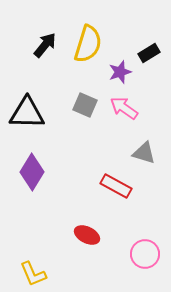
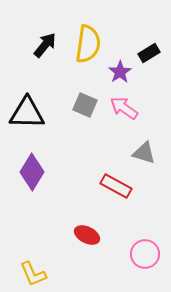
yellow semicircle: rotated 9 degrees counterclockwise
purple star: rotated 15 degrees counterclockwise
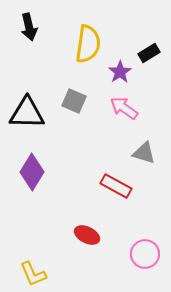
black arrow: moved 16 px left, 18 px up; rotated 128 degrees clockwise
gray square: moved 11 px left, 4 px up
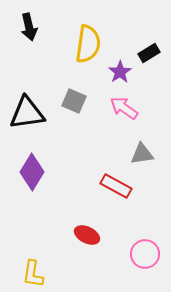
black triangle: rotated 9 degrees counterclockwise
gray triangle: moved 2 px left, 1 px down; rotated 25 degrees counterclockwise
yellow L-shape: rotated 32 degrees clockwise
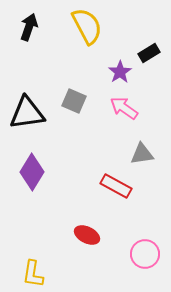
black arrow: rotated 148 degrees counterclockwise
yellow semicircle: moved 1 px left, 18 px up; rotated 36 degrees counterclockwise
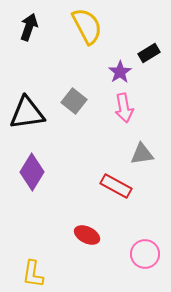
gray square: rotated 15 degrees clockwise
pink arrow: rotated 136 degrees counterclockwise
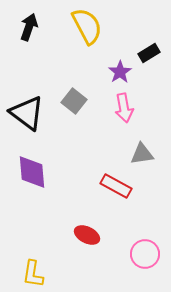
black triangle: rotated 45 degrees clockwise
purple diamond: rotated 36 degrees counterclockwise
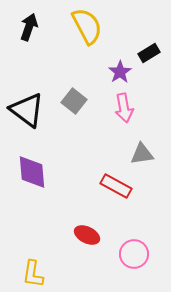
black triangle: moved 3 px up
pink circle: moved 11 px left
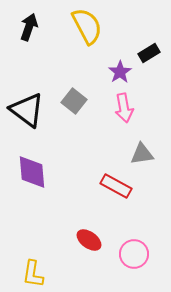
red ellipse: moved 2 px right, 5 px down; rotated 10 degrees clockwise
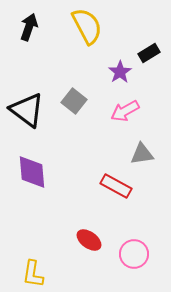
pink arrow: moved 1 px right, 3 px down; rotated 72 degrees clockwise
